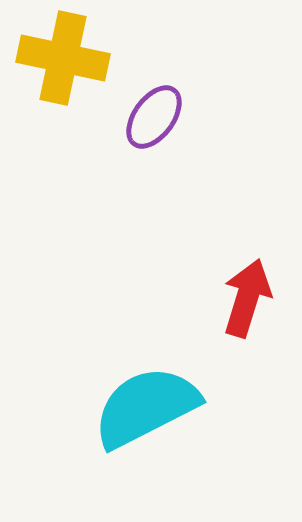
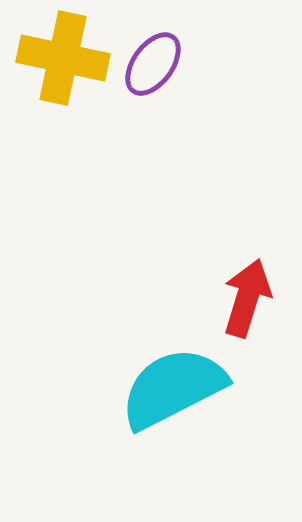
purple ellipse: moved 1 px left, 53 px up
cyan semicircle: moved 27 px right, 19 px up
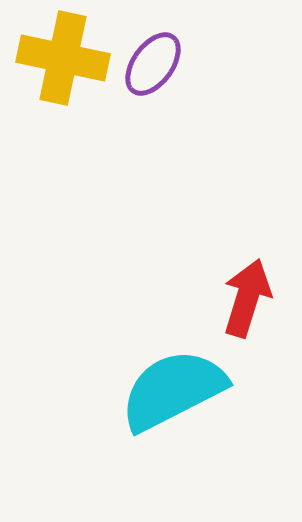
cyan semicircle: moved 2 px down
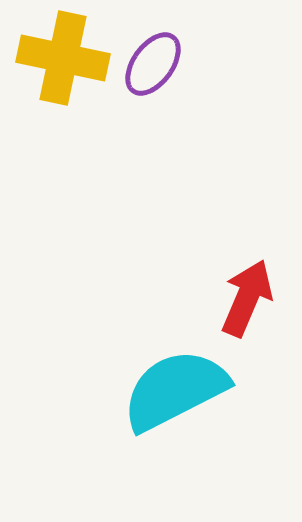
red arrow: rotated 6 degrees clockwise
cyan semicircle: moved 2 px right
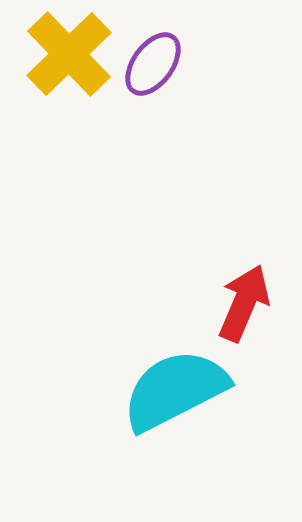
yellow cross: moved 6 px right, 4 px up; rotated 34 degrees clockwise
red arrow: moved 3 px left, 5 px down
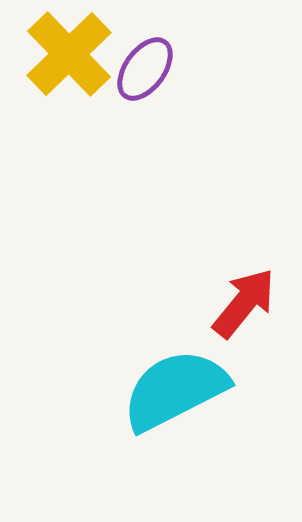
purple ellipse: moved 8 px left, 5 px down
red arrow: rotated 16 degrees clockwise
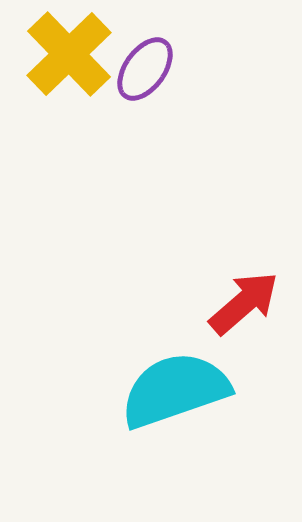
red arrow: rotated 10 degrees clockwise
cyan semicircle: rotated 8 degrees clockwise
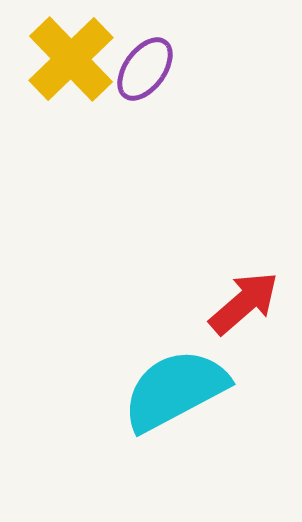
yellow cross: moved 2 px right, 5 px down
cyan semicircle: rotated 9 degrees counterclockwise
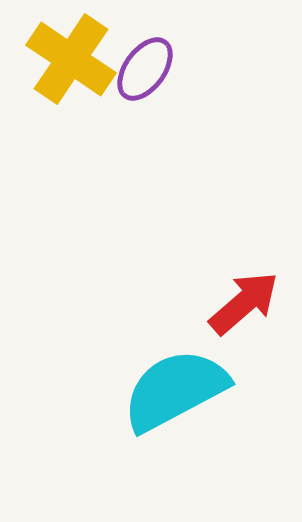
yellow cross: rotated 12 degrees counterclockwise
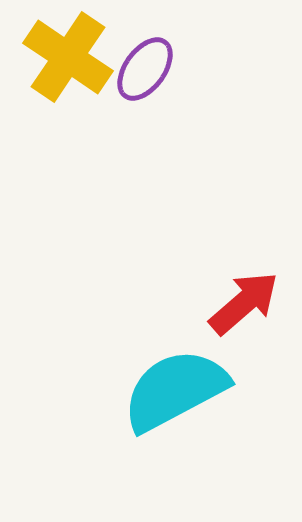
yellow cross: moved 3 px left, 2 px up
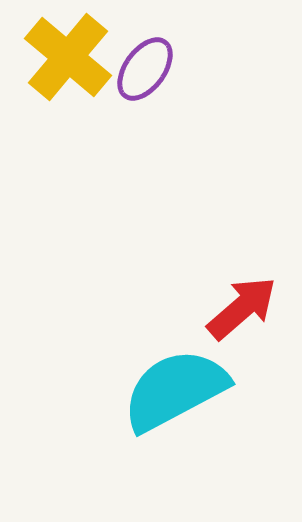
yellow cross: rotated 6 degrees clockwise
red arrow: moved 2 px left, 5 px down
